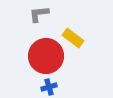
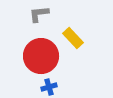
yellow rectangle: rotated 10 degrees clockwise
red circle: moved 5 px left
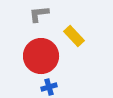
yellow rectangle: moved 1 px right, 2 px up
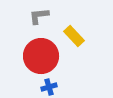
gray L-shape: moved 2 px down
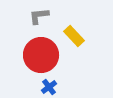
red circle: moved 1 px up
blue cross: rotated 21 degrees counterclockwise
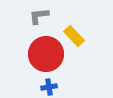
red circle: moved 5 px right, 1 px up
blue cross: rotated 28 degrees clockwise
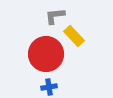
gray L-shape: moved 16 px right
